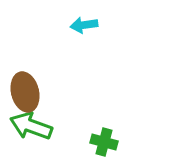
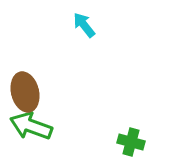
cyan arrow: rotated 60 degrees clockwise
green cross: moved 27 px right
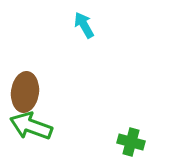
cyan arrow: rotated 8 degrees clockwise
brown ellipse: rotated 21 degrees clockwise
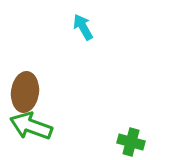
cyan arrow: moved 1 px left, 2 px down
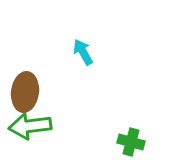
cyan arrow: moved 25 px down
green arrow: moved 1 px left; rotated 27 degrees counterclockwise
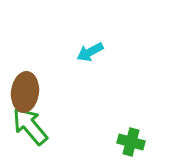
cyan arrow: moved 7 px right; rotated 88 degrees counterclockwise
green arrow: rotated 57 degrees clockwise
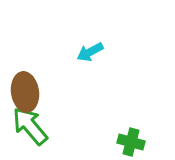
brown ellipse: rotated 15 degrees counterclockwise
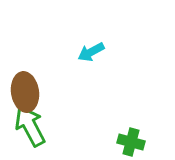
cyan arrow: moved 1 px right
green arrow: rotated 12 degrees clockwise
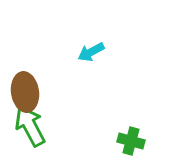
green cross: moved 1 px up
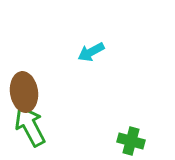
brown ellipse: moved 1 px left
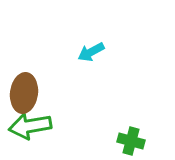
brown ellipse: moved 1 px down; rotated 15 degrees clockwise
green arrow: rotated 72 degrees counterclockwise
